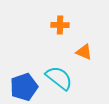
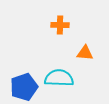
orange triangle: moved 1 px right, 1 px down; rotated 18 degrees counterclockwise
cyan semicircle: rotated 36 degrees counterclockwise
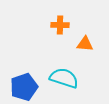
orange triangle: moved 9 px up
cyan semicircle: moved 5 px right; rotated 16 degrees clockwise
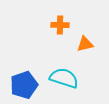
orange triangle: rotated 18 degrees counterclockwise
blue pentagon: moved 2 px up
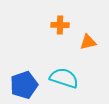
orange triangle: moved 3 px right, 2 px up
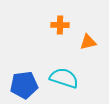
blue pentagon: rotated 12 degrees clockwise
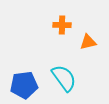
orange cross: moved 2 px right
cyan semicircle: rotated 36 degrees clockwise
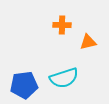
cyan semicircle: rotated 108 degrees clockwise
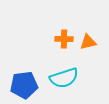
orange cross: moved 2 px right, 14 px down
